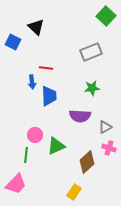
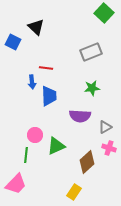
green square: moved 2 px left, 3 px up
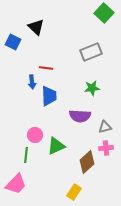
gray triangle: rotated 16 degrees clockwise
pink cross: moved 3 px left; rotated 24 degrees counterclockwise
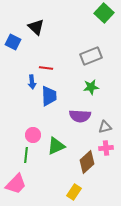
gray rectangle: moved 4 px down
green star: moved 1 px left, 1 px up
pink circle: moved 2 px left
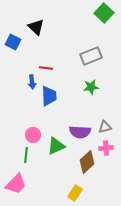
purple semicircle: moved 16 px down
yellow rectangle: moved 1 px right, 1 px down
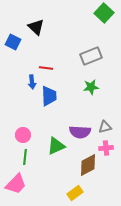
pink circle: moved 10 px left
green line: moved 1 px left, 2 px down
brown diamond: moved 1 px right, 3 px down; rotated 15 degrees clockwise
yellow rectangle: rotated 21 degrees clockwise
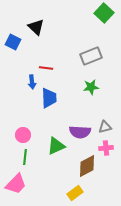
blue trapezoid: moved 2 px down
brown diamond: moved 1 px left, 1 px down
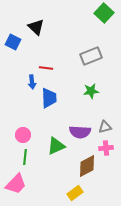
green star: moved 4 px down
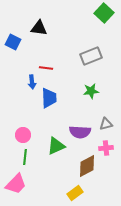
black triangle: moved 3 px right, 1 px down; rotated 36 degrees counterclockwise
gray triangle: moved 1 px right, 3 px up
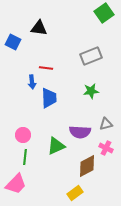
green square: rotated 12 degrees clockwise
pink cross: rotated 32 degrees clockwise
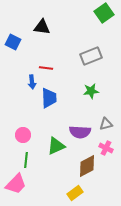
black triangle: moved 3 px right, 1 px up
green line: moved 1 px right, 3 px down
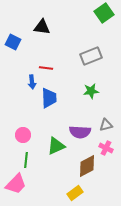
gray triangle: moved 1 px down
